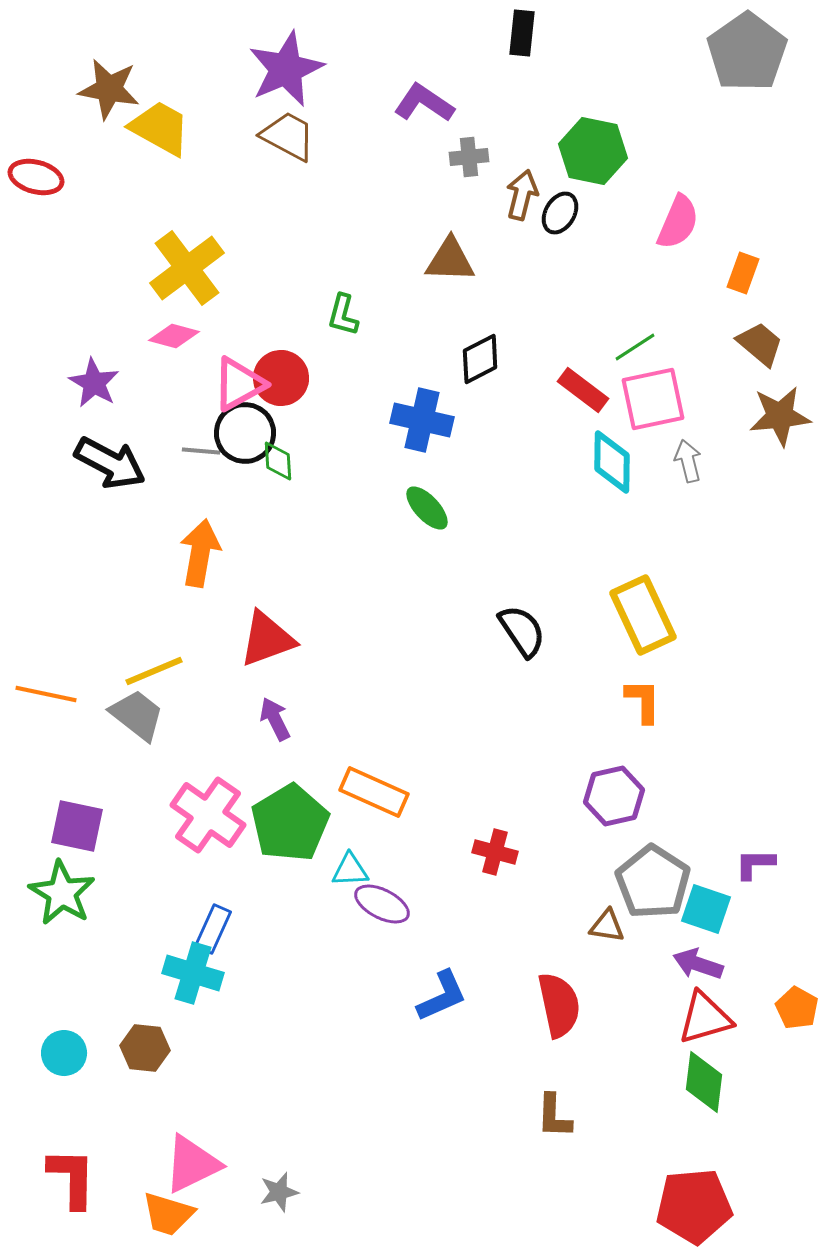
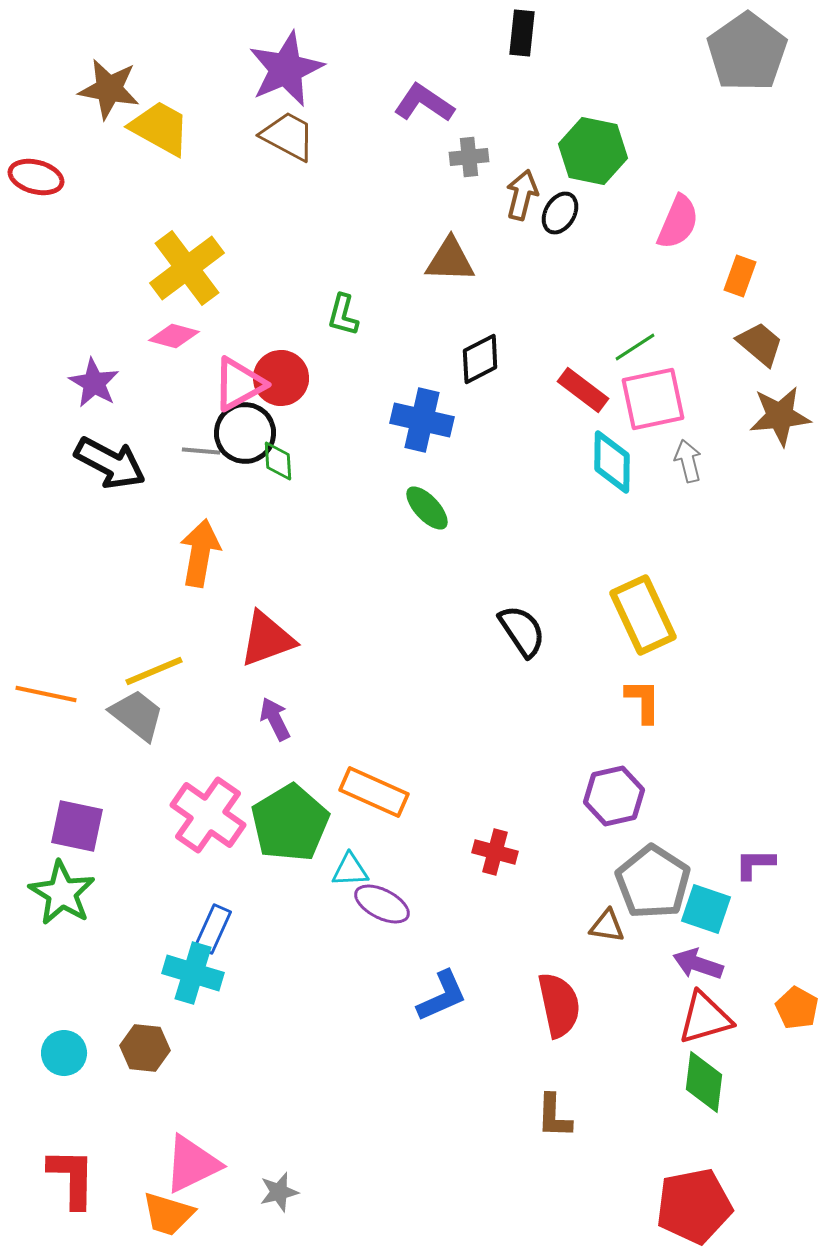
orange rectangle at (743, 273): moved 3 px left, 3 px down
red pentagon at (694, 1206): rotated 6 degrees counterclockwise
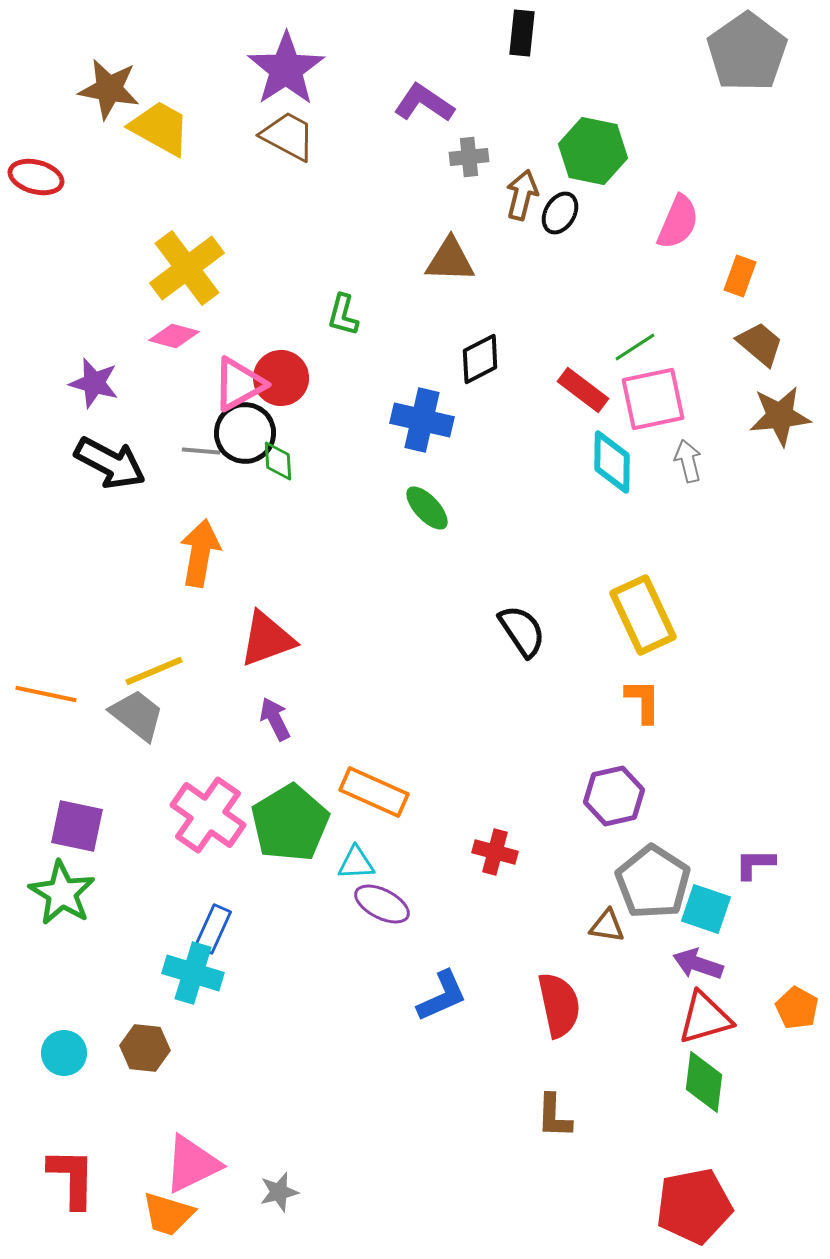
purple star at (286, 69): rotated 10 degrees counterclockwise
purple star at (94, 383): rotated 15 degrees counterclockwise
cyan triangle at (350, 870): moved 6 px right, 7 px up
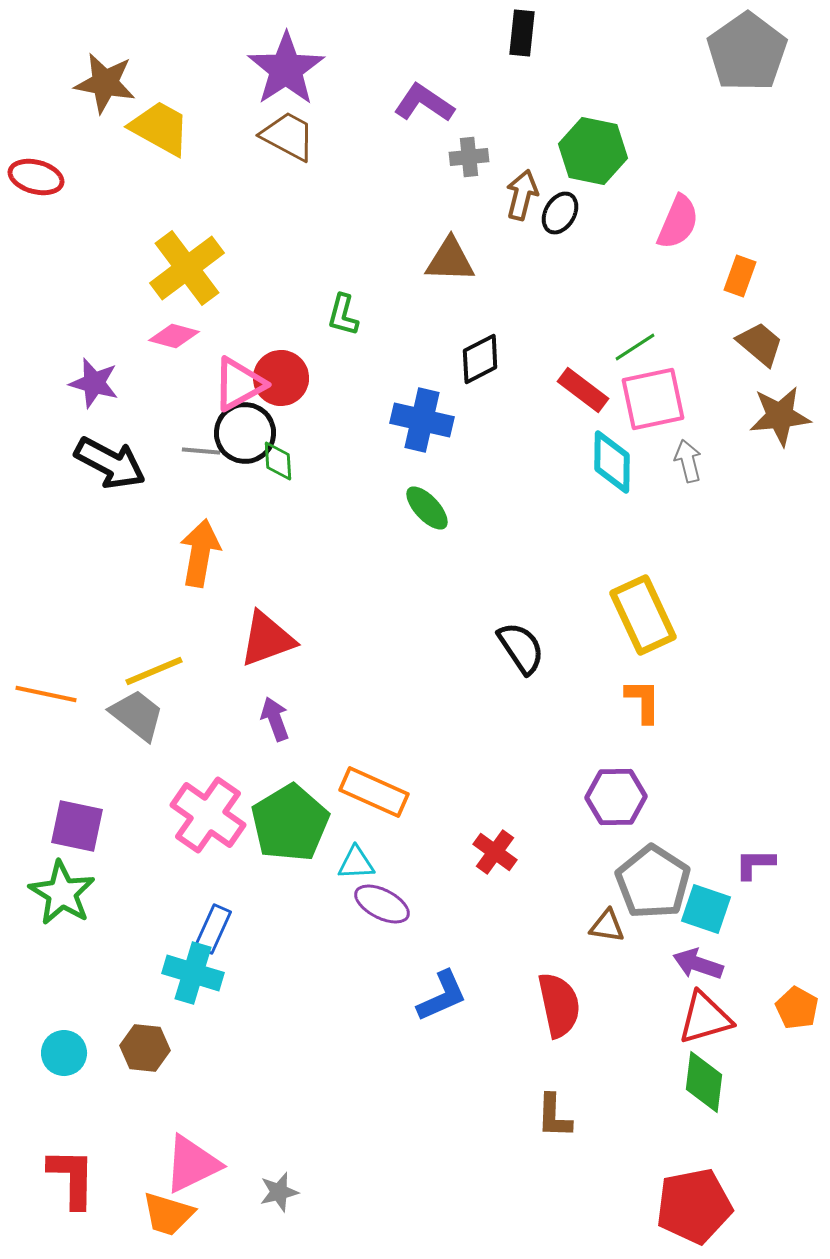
brown star at (109, 89): moved 4 px left, 6 px up
black semicircle at (522, 631): moved 1 px left, 17 px down
purple arrow at (275, 719): rotated 6 degrees clockwise
purple hexagon at (614, 796): moved 2 px right, 1 px down; rotated 12 degrees clockwise
red cross at (495, 852): rotated 21 degrees clockwise
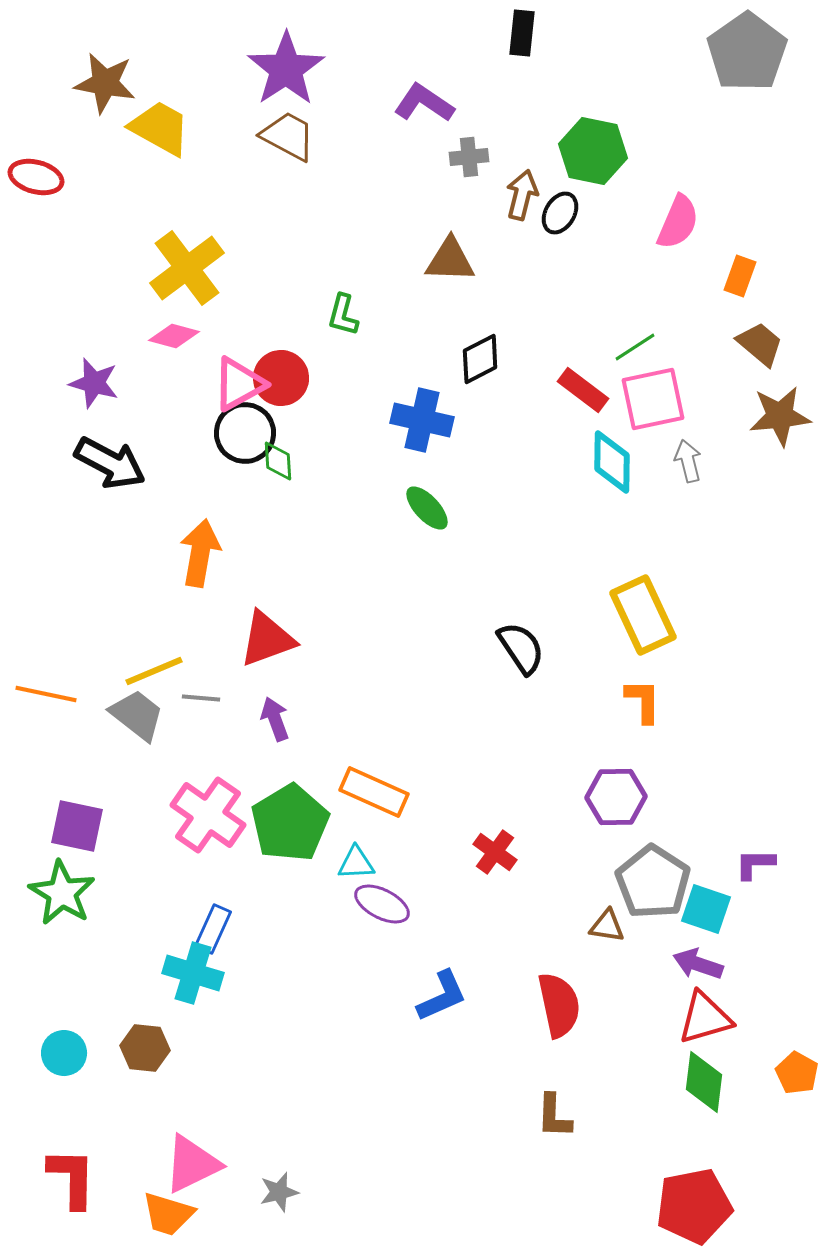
gray line at (201, 451): moved 247 px down
orange pentagon at (797, 1008): moved 65 px down
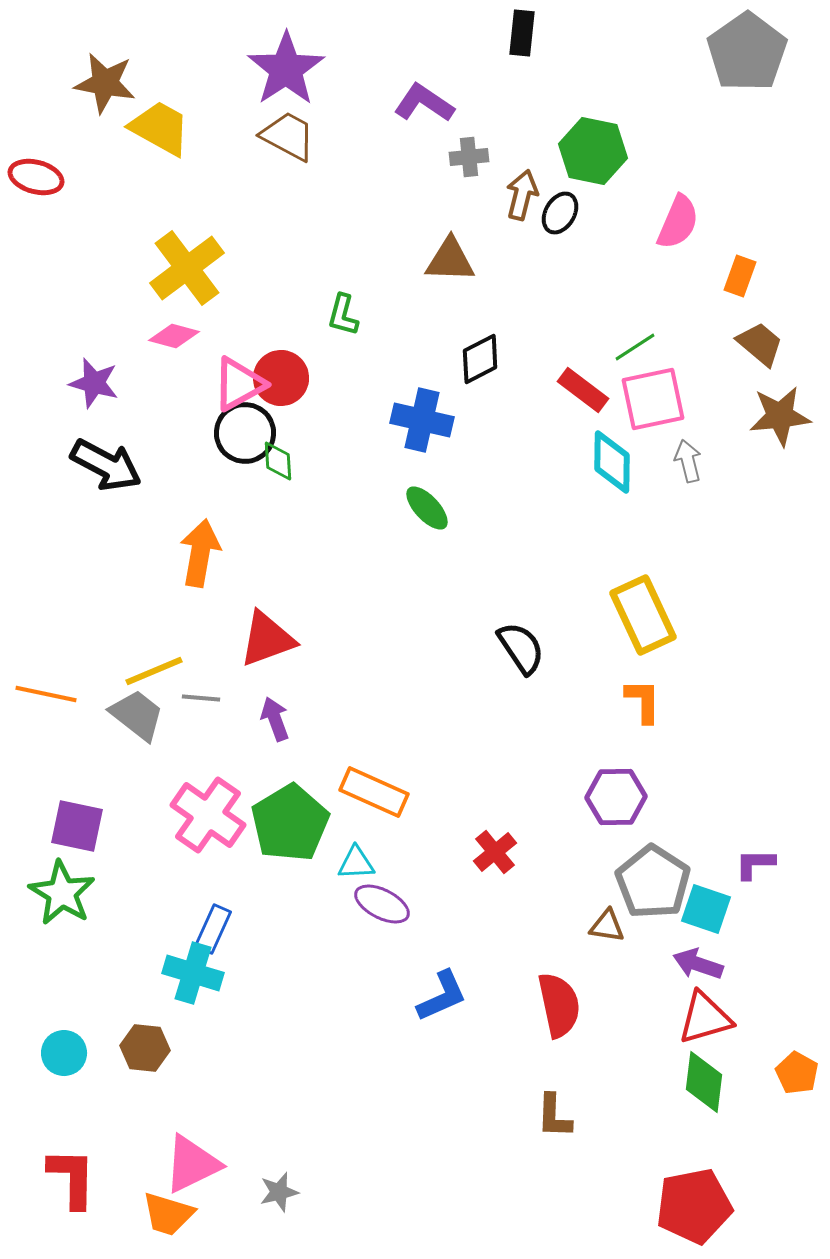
black arrow at (110, 463): moved 4 px left, 2 px down
red cross at (495, 852): rotated 15 degrees clockwise
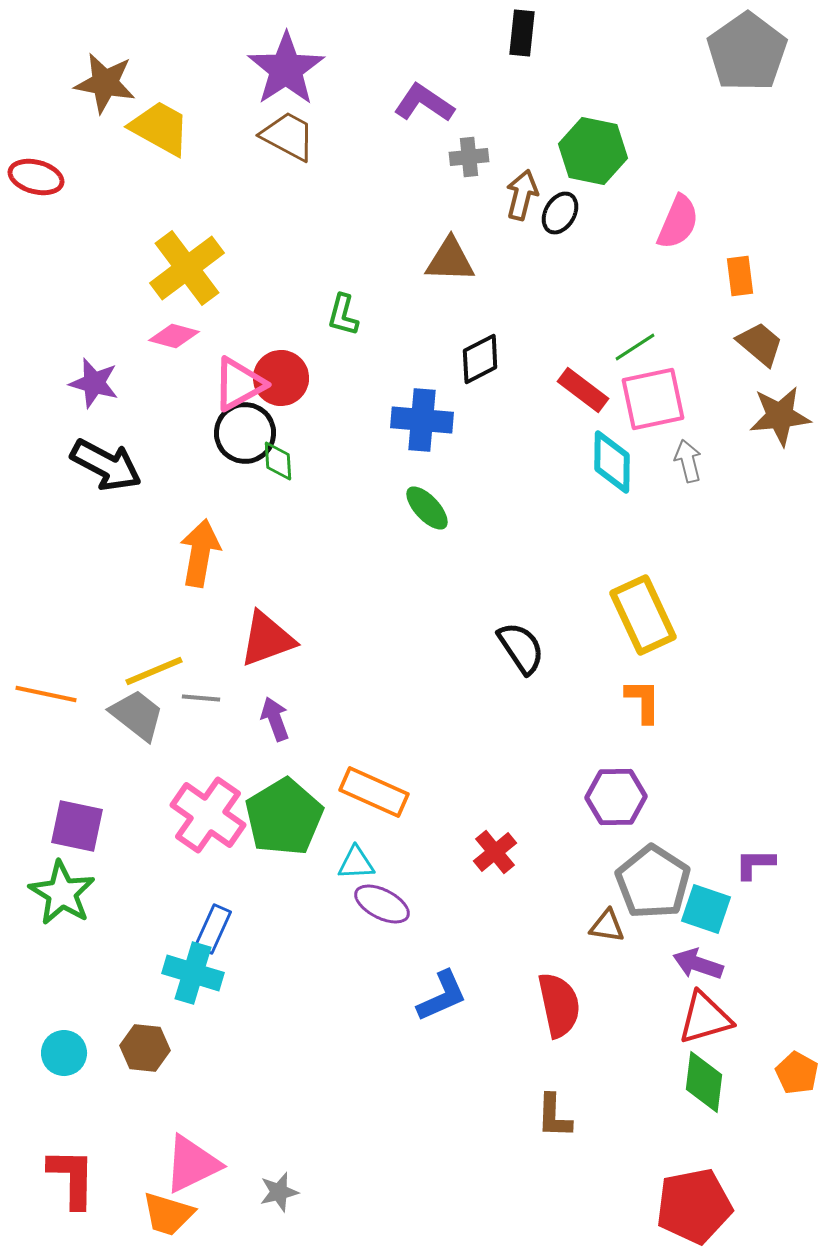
orange rectangle at (740, 276): rotated 27 degrees counterclockwise
blue cross at (422, 420): rotated 8 degrees counterclockwise
green pentagon at (290, 823): moved 6 px left, 6 px up
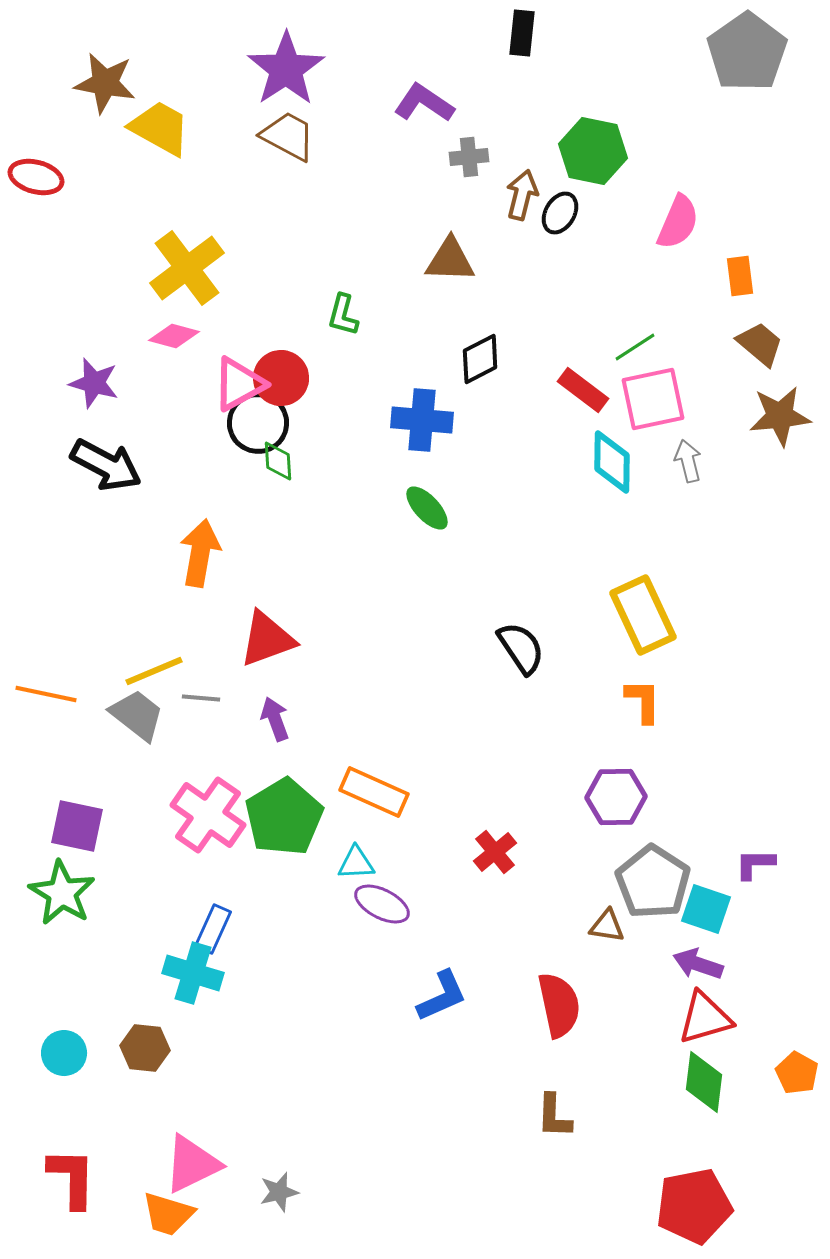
black circle at (245, 433): moved 13 px right, 10 px up
